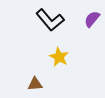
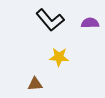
purple semicircle: moved 2 px left, 4 px down; rotated 48 degrees clockwise
yellow star: rotated 24 degrees counterclockwise
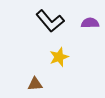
black L-shape: moved 1 px down
yellow star: rotated 24 degrees counterclockwise
